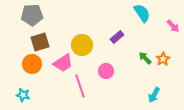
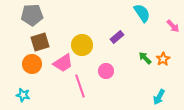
cyan arrow: moved 5 px right, 2 px down
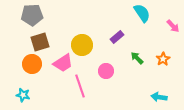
green arrow: moved 8 px left
cyan arrow: rotated 70 degrees clockwise
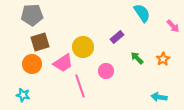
yellow circle: moved 1 px right, 2 px down
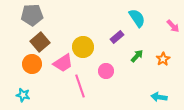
cyan semicircle: moved 5 px left, 5 px down
brown square: rotated 24 degrees counterclockwise
green arrow: moved 2 px up; rotated 88 degrees clockwise
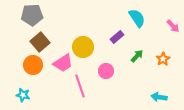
orange circle: moved 1 px right, 1 px down
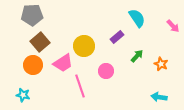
yellow circle: moved 1 px right, 1 px up
orange star: moved 2 px left, 5 px down; rotated 16 degrees counterclockwise
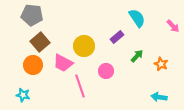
gray pentagon: rotated 10 degrees clockwise
pink trapezoid: rotated 60 degrees clockwise
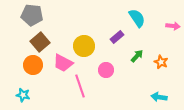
pink arrow: rotated 40 degrees counterclockwise
orange star: moved 2 px up
pink circle: moved 1 px up
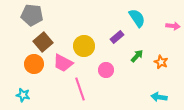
brown square: moved 3 px right
orange circle: moved 1 px right, 1 px up
pink line: moved 3 px down
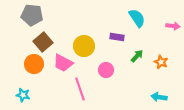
purple rectangle: rotated 48 degrees clockwise
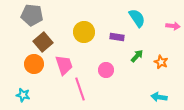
yellow circle: moved 14 px up
pink trapezoid: moved 1 px right, 2 px down; rotated 135 degrees counterclockwise
